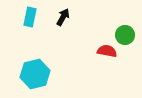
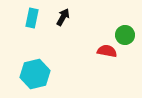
cyan rectangle: moved 2 px right, 1 px down
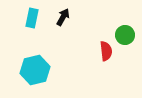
red semicircle: moved 1 px left; rotated 72 degrees clockwise
cyan hexagon: moved 4 px up
